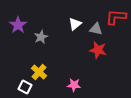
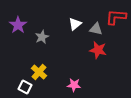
gray star: moved 1 px right
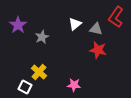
red L-shape: rotated 60 degrees counterclockwise
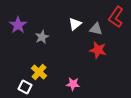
pink star: moved 1 px left, 1 px up
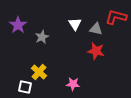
red L-shape: rotated 70 degrees clockwise
white triangle: rotated 24 degrees counterclockwise
red star: moved 2 px left, 1 px down
white square: rotated 16 degrees counterclockwise
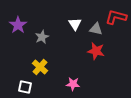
yellow cross: moved 1 px right, 5 px up
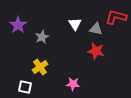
yellow cross: rotated 14 degrees clockwise
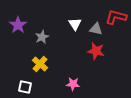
yellow cross: moved 3 px up; rotated 14 degrees counterclockwise
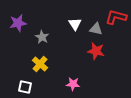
purple star: moved 2 px up; rotated 24 degrees clockwise
gray star: rotated 16 degrees counterclockwise
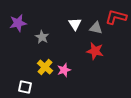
gray triangle: moved 1 px up
red star: moved 1 px left
yellow cross: moved 5 px right, 3 px down
pink star: moved 9 px left, 14 px up; rotated 24 degrees counterclockwise
